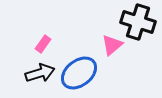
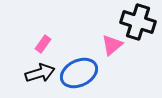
blue ellipse: rotated 12 degrees clockwise
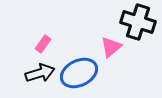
pink triangle: moved 1 px left, 2 px down
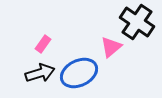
black cross: moved 1 px left; rotated 16 degrees clockwise
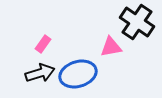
pink triangle: rotated 30 degrees clockwise
blue ellipse: moved 1 px left, 1 px down; rotated 9 degrees clockwise
